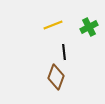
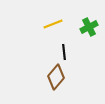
yellow line: moved 1 px up
brown diamond: rotated 20 degrees clockwise
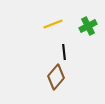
green cross: moved 1 px left, 1 px up
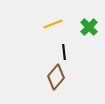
green cross: moved 1 px right, 1 px down; rotated 18 degrees counterclockwise
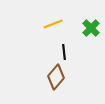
green cross: moved 2 px right, 1 px down
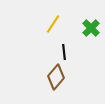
yellow line: rotated 36 degrees counterclockwise
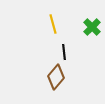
yellow line: rotated 48 degrees counterclockwise
green cross: moved 1 px right, 1 px up
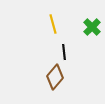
brown diamond: moved 1 px left
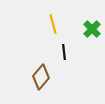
green cross: moved 2 px down
brown diamond: moved 14 px left
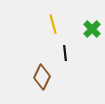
black line: moved 1 px right, 1 px down
brown diamond: moved 1 px right; rotated 15 degrees counterclockwise
